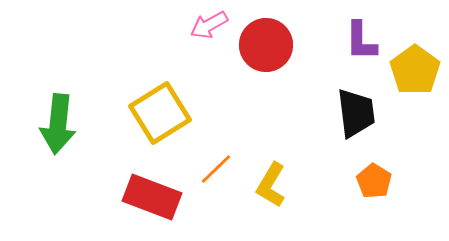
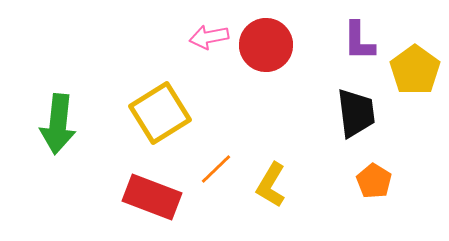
pink arrow: moved 12 px down; rotated 18 degrees clockwise
purple L-shape: moved 2 px left
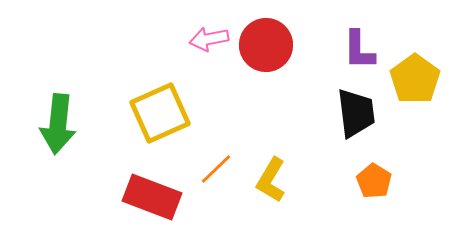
pink arrow: moved 2 px down
purple L-shape: moved 9 px down
yellow pentagon: moved 9 px down
yellow square: rotated 8 degrees clockwise
yellow L-shape: moved 5 px up
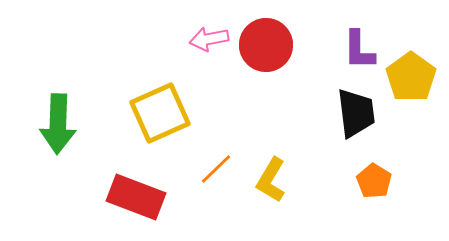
yellow pentagon: moved 4 px left, 2 px up
green arrow: rotated 4 degrees counterclockwise
red rectangle: moved 16 px left
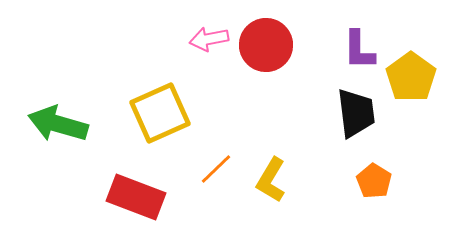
green arrow: rotated 104 degrees clockwise
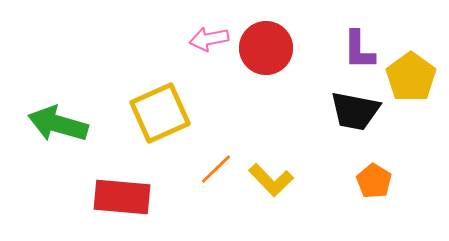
red circle: moved 3 px down
black trapezoid: moved 1 px left, 2 px up; rotated 108 degrees clockwise
yellow L-shape: rotated 75 degrees counterclockwise
red rectangle: moved 14 px left; rotated 16 degrees counterclockwise
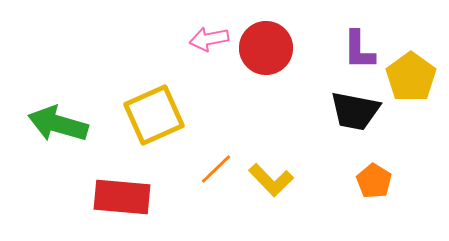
yellow square: moved 6 px left, 2 px down
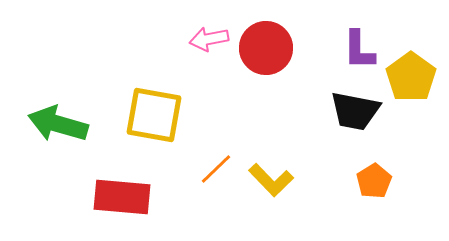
yellow square: rotated 34 degrees clockwise
orange pentagon: rotated 8 degrees clockwise
